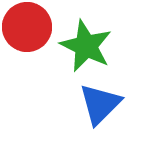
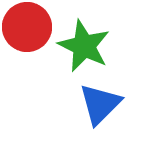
green star: moved 2 px left
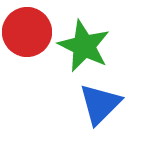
red circle: moved 5 px down
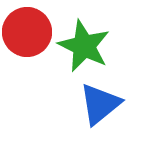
blue triangle: rotated 6 degrees clockwise
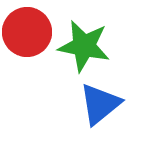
green star: rotated 14 degrees counterclockwise
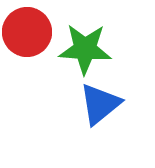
green star: moved 1 px right, 3 px down; rotated 8 degrees counterclockwise
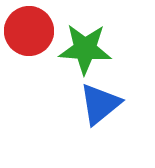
red circle: moved 2 px right, 1 px up
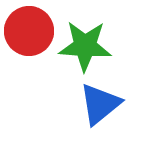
green star: moved 3 px up
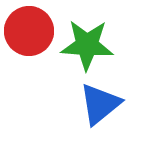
green star: moved 2 px right, 1 px up
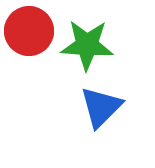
blue triangle: moved 1 px right, 3 px down; rotated 6 degrees counterclockwise
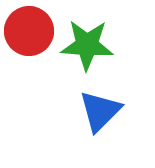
blue triangle: moved 1 px left, 4 px down
